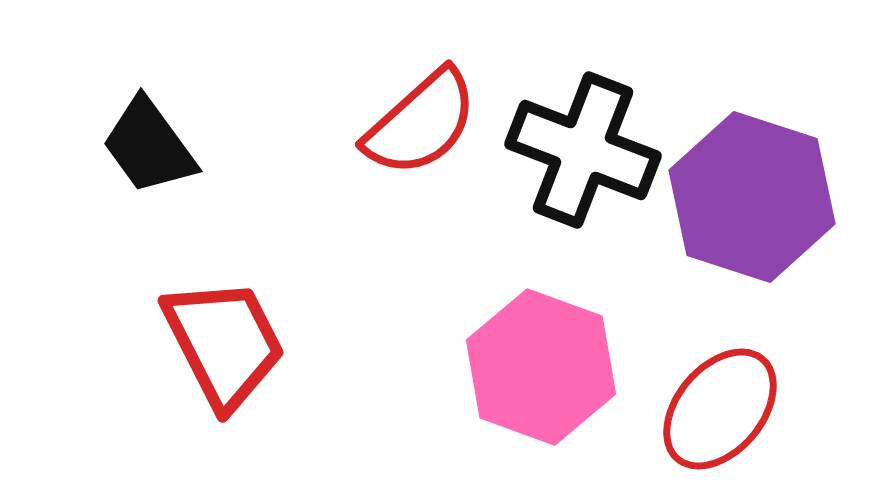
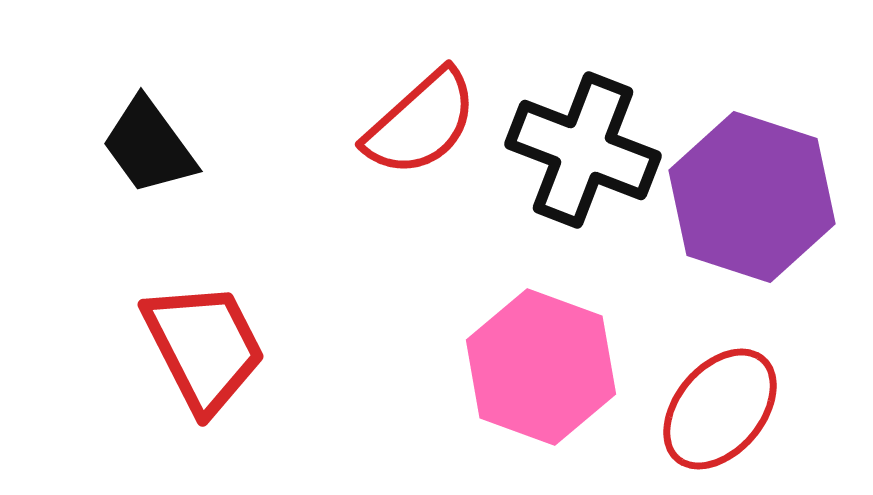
red trapezoid: moved 20 px left, 4 px down
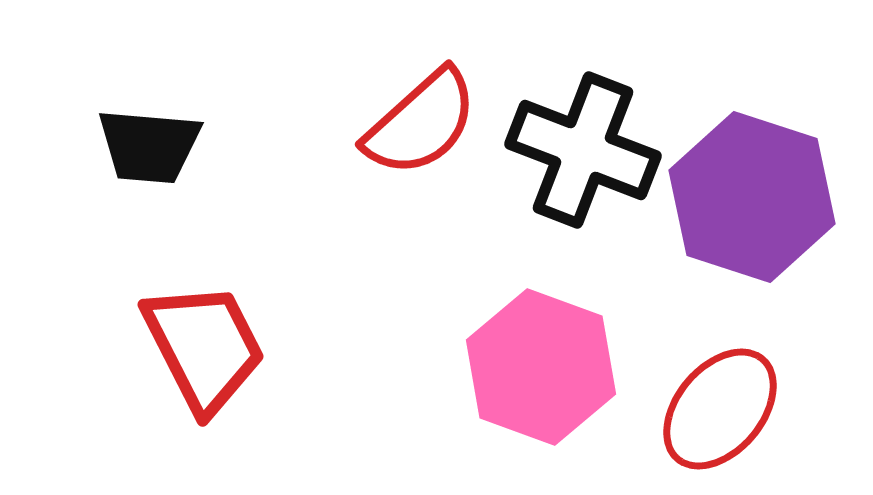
black trapezoid: rotated 49 degrees counterclockwise
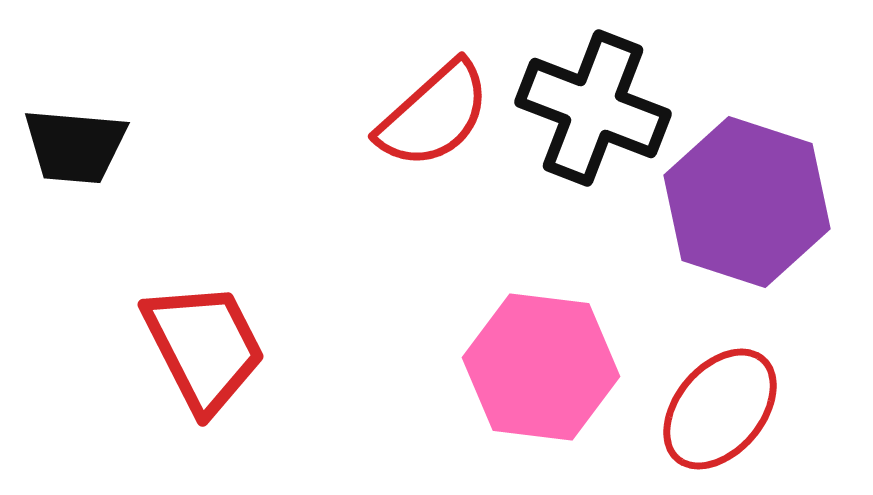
red semicircle: moved 13 px right, 8 px up
black trapezoid: moved 74 px left
black cross: moved 10 px right, 42 px up
purple hexagon: moved 5 px left, 5 px down
pink hexagon: rotated 13 degrees counterclockwise
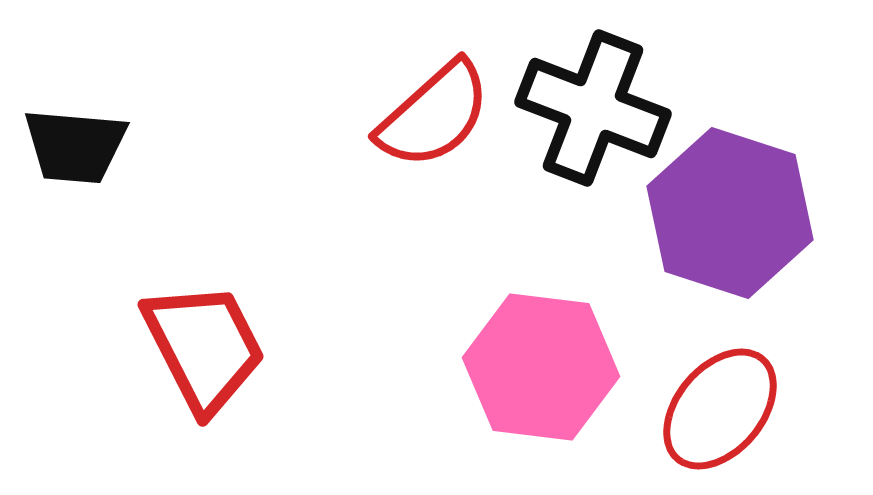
purple hexagon: moved 17 px left, 11 px down
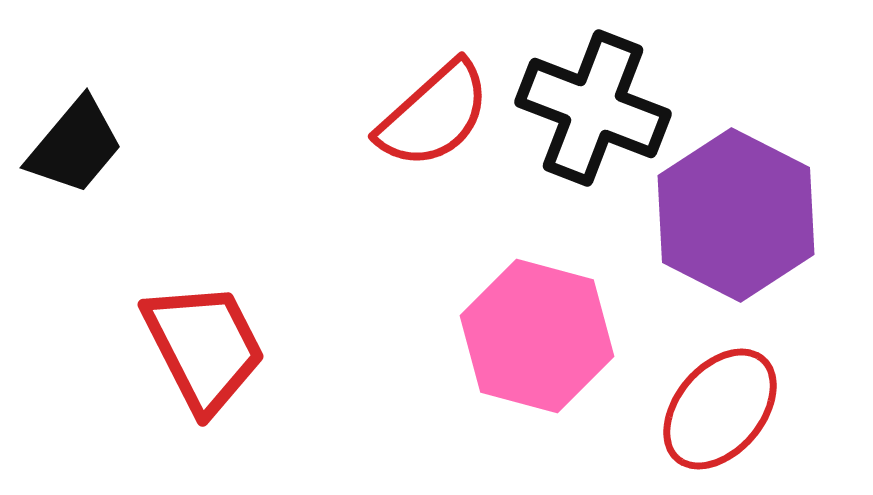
black trapezoid: rotated 55 degrees counterclockwise
purple hexagon: moved 6 px right, 2 px down; rotated 9 degrees clockwise
pink hexagon: moved 4 px left, 31 px up; rotated 8 degrees clockwise
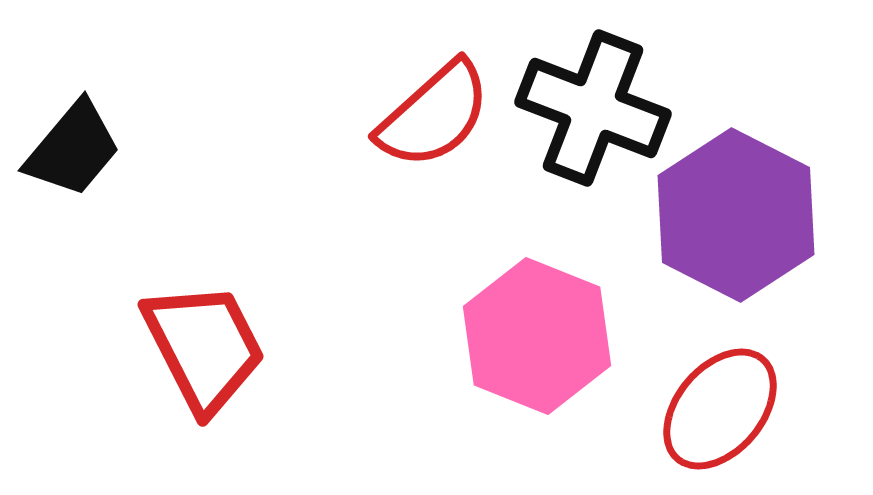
black trapezoid: moved 2 px left, 3 px down
pink hexagon: rotated 7 degrees clockwise
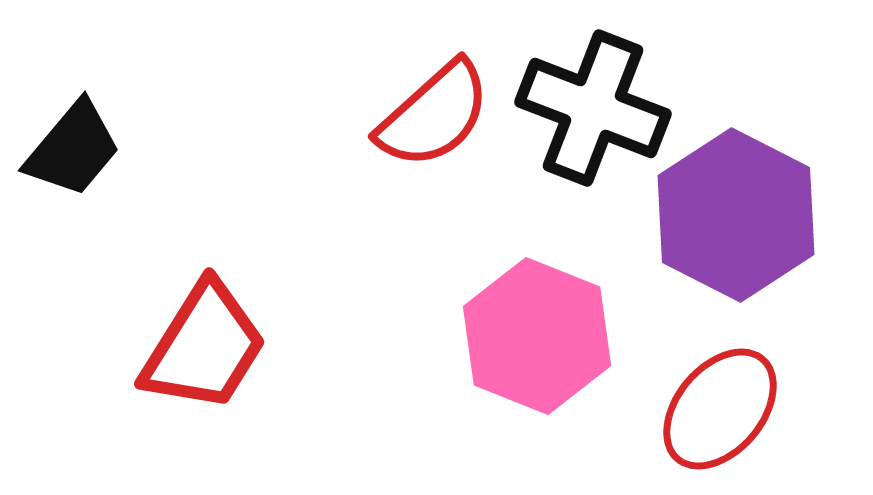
red trapezoid: rotated 59 degrees clockwise
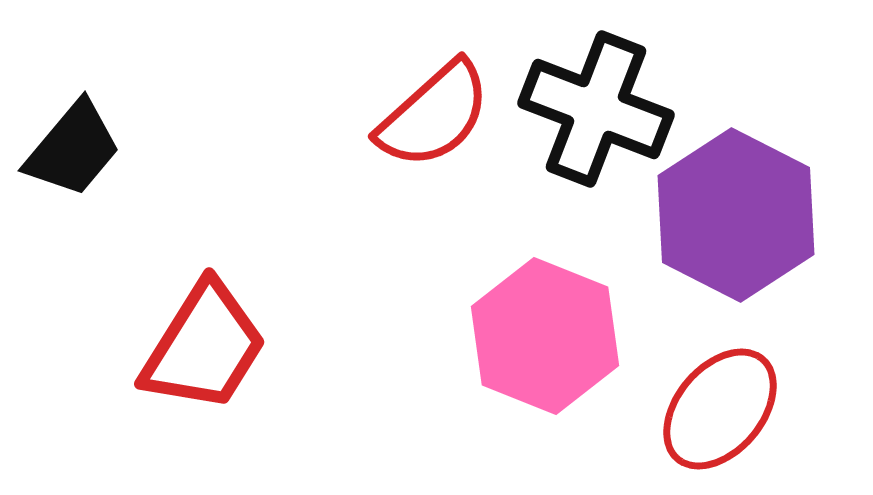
black cross: moved 3 px right, 1 px down
pink hexagon: moved 8 px right
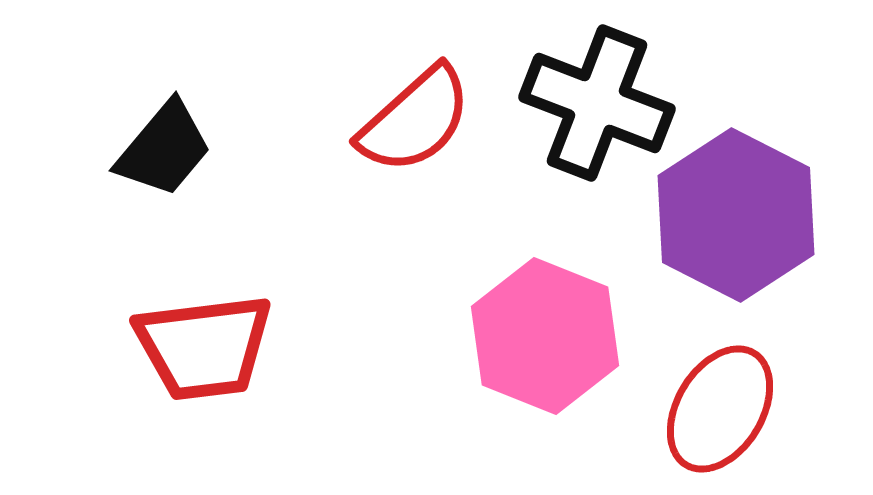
black cross: moved 1 px right, 6 px up
red semicircle: moved 19 px left, 5 px down
black trapezoid: moved 91 px right
red trapezoid: rotated 51 degrees clockwise
red ellipse: rotated 9 degrees counterclockwise
